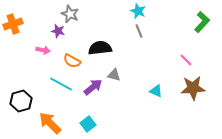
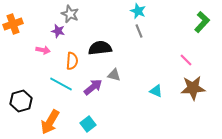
orange semicircle: rotated 114 degrees counterclockwise
orange arrow: moved 1 px up; rotated 105 degrees counterclockwise
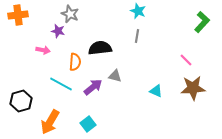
orange cross: moved 5 px right, 9 px up; rotated 12 degrees clockwise
gray line: moved 2 px left, 5 px down; rotated 32 degrees clockwise
orange semicircle: moved 3 px right, 1 px down
gray triangle: moved 1 px right, 1 px down
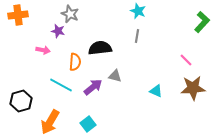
cyan line: moved 1 px down
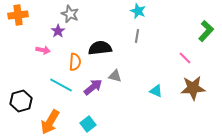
green L-shape: moved 4 px right, 9 px down
purple star: rotated 24 degrees clockwise
pink line: moved 1 px left, 2 px up
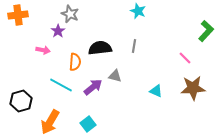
gray line: moved 3 px left, 10 px down
